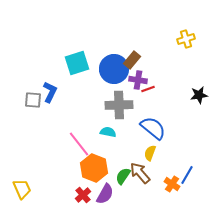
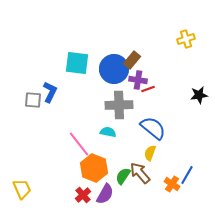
cyan square: rotated 25 degrees clockwise
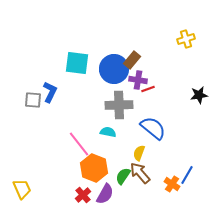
yellow semicircle: moved 11 px left
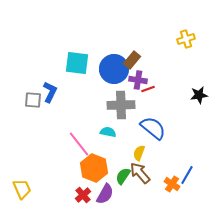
gray cross: moved 2 px right
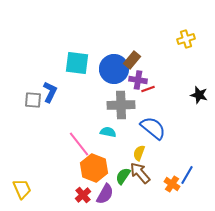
black star: rotated 24 degrees clockwise
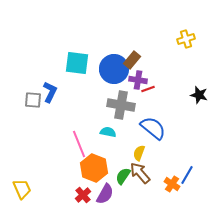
gray cross: rotated 12 degrees clockwise
pink line: rotated 16 degrees clockwise
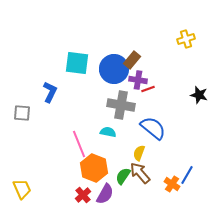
gray square: moved 11 px left, 13 px down
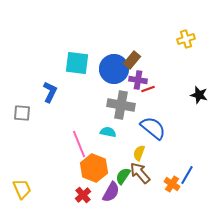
purple semicircle: moved 6 px right, 2 px up
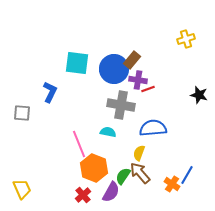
blue semicircle: rotated 44 degrees counterclockwise
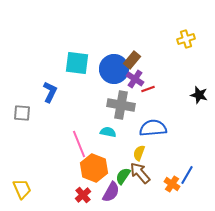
purple cross: moved 3 px left, 1 px up; rotated 24 degrees clockwise
